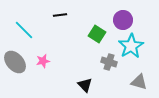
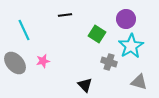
black line: moved 5 px right
purple circle: moved 3 px right, 1 px up
cyan line: rotated 20 degrees clockwise
gray ellipse: moved 1 px down
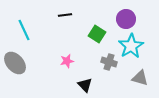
pink star: moved 24 px right
gray triangle: moved 1 px right, 4 px up
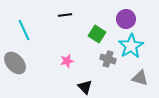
gray cross: moved 1 px left, 3 px up
black triangle: moved 2 px down
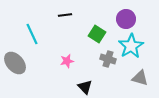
cyan line: moved 8 px right, 4 px down
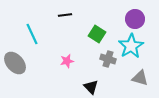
purple circle: moved 9 px right
black triangle: moved 6 px right
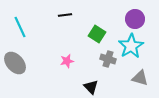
cyan line: moved 12 px left, 7 px up
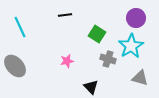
purple circle: moved 1 px right, 1 px up
gray ellipse: moved 3 px down
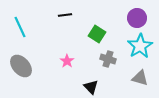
purple circle: moved 1 px right
cyan star: moved 9 px right
pink star: rotated 24 degrees counterclockwise
gray ellipse: moved 6 px right
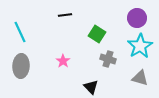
cyan line: moved 5 px down
pink star: moved 4 px left
gray ellipse: rotated 45 degrees clockwise
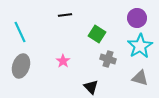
gray ellipse: rotated 15 degrees clockwise
